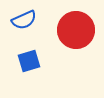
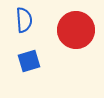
blue semicircle: rotated 70 degrees counterclockwise
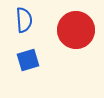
blue square: moved 1 px left, 1 px up
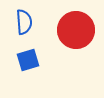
blue semicircle: moved 2 px down
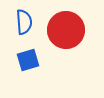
red circle: moved 10 px left
